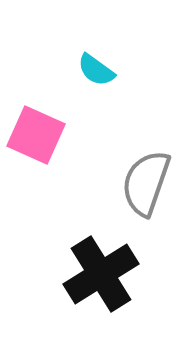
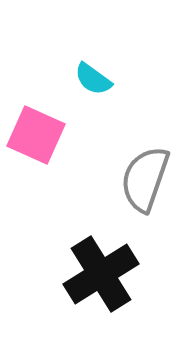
cyan semicircle: moved 3 px left, 9 px down
gray semicircle: moved 1 px left, 4 px up
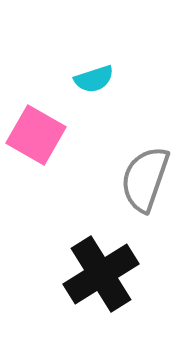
cyan semicircle: moved 1 px right; rotated 54 degrees counterclockwise
pink square: rotated 6 degrees clockwise
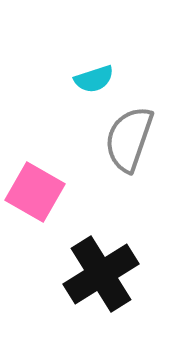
pink square: moved 1 px left, 57 px down
gray semicircle: moved 16 px left, 40 px up
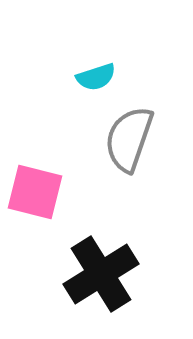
cyan semicircle: moved 2 px right, 2 px up
pink square: rotated 16 degrees counterclockwise
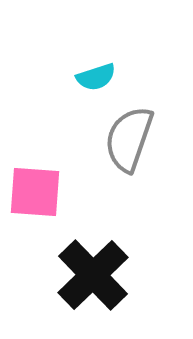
pink square: rotated 10 degrees counterclockwise
black cross: moved 8 px left, 1 px down; rotated 12 degrees counterclockwise
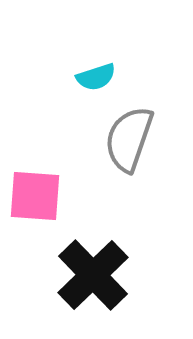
pink square: moved 4 px down
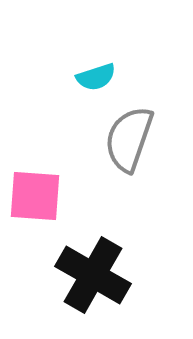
black cross: rotated 16 degrees counterclockwise
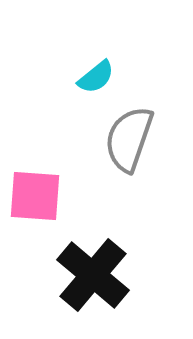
cyan semicircle: rotated 21 degrees counterclockwise
black cross: rotated 10 degrees clockwise
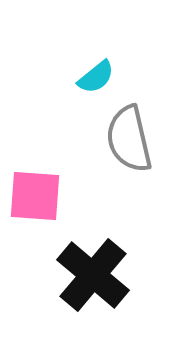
gray semicircle: rotated 32 degrees counterclockwise
